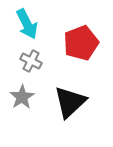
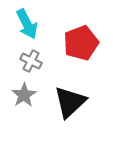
gray star: moved 2 px right, 2 px up
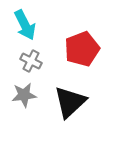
cyan arrow: moved 2 px left, 1 px down
red pentagon: moved 1 px right, 6 px down
gray star: rotated 25 degrees clockwise
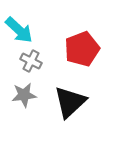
cyan arrow: moved 6 px left, 5 px down; rotated 20 degrees counterclockwise
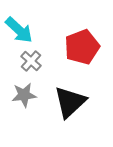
red pentagon: moved 2 px up
gray cross: rotated 15 degrees clockwise
